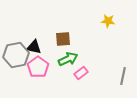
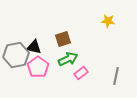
brown square: rotated 14 degrees counterclockwise
gray line: moved 7 px left
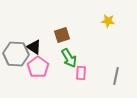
brown square: moved 1 px left, 4 px up
black triangle: rotated 21 degrees clockwise
gray hexagon: moved 1 px up; rotated 15 degrees clockwise
green arrow: moved 1 px right, 1 px up; rotated 84 degrees clockwise
pink rectangle: rotated 48 degrees counterclockwise
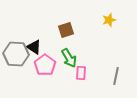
yellow star: moved 1 px right, 1 px up; rotated 24 degrees counterclockwise
brown square: moved 4 px right, 5 px up
pink pentagon: moved 7 px right, 2 px up
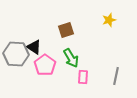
green arrow: moved 2 px right
pink rectangle: moved 2 px right, 4 px down
